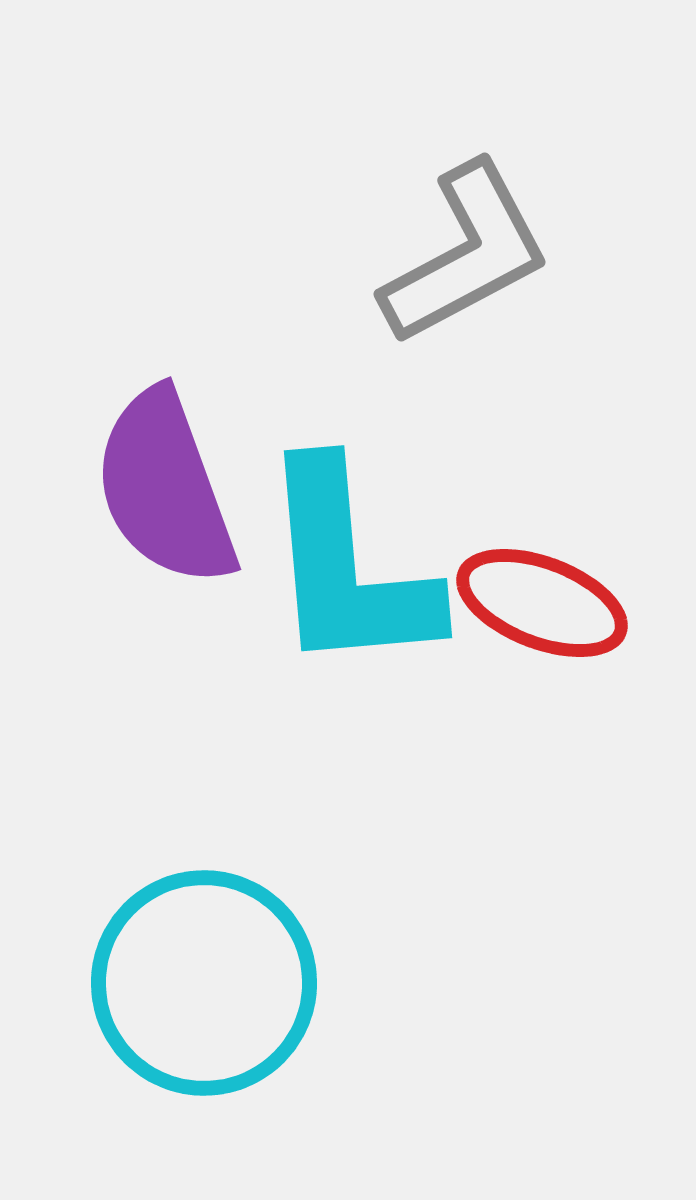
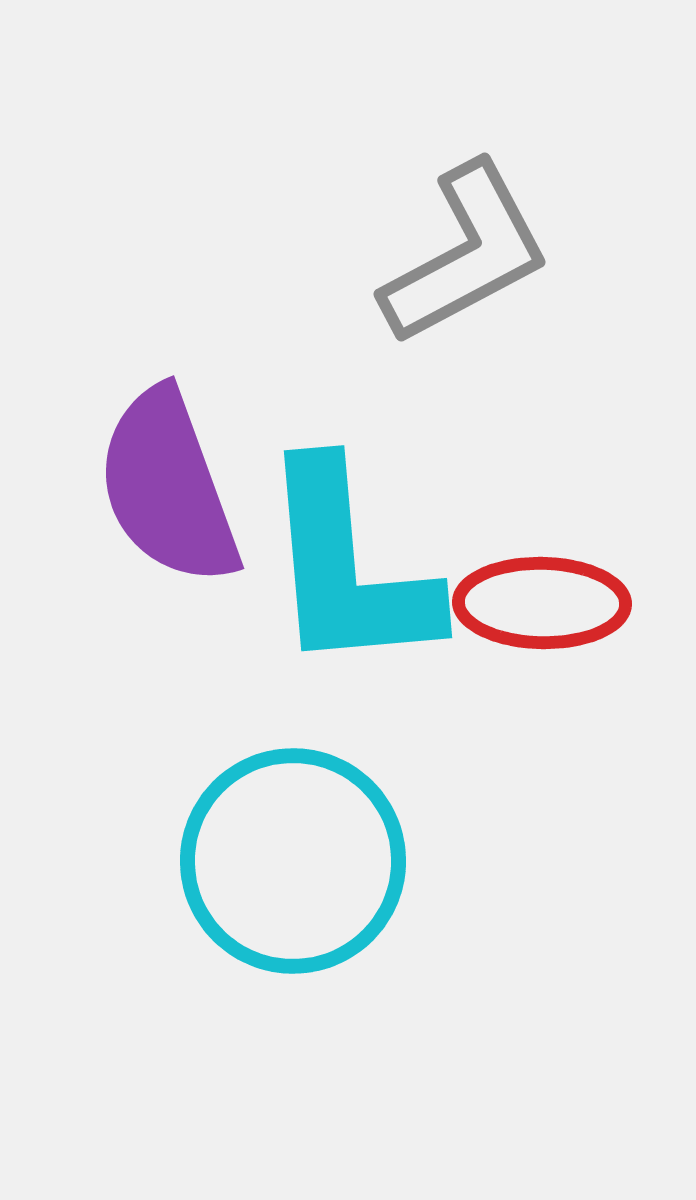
purple semicircle: moved 3 px right, 1 px up
red ellipse: rotated 20 degrees counterclockwise
cyan circle: moved 89 px right, 122 px up
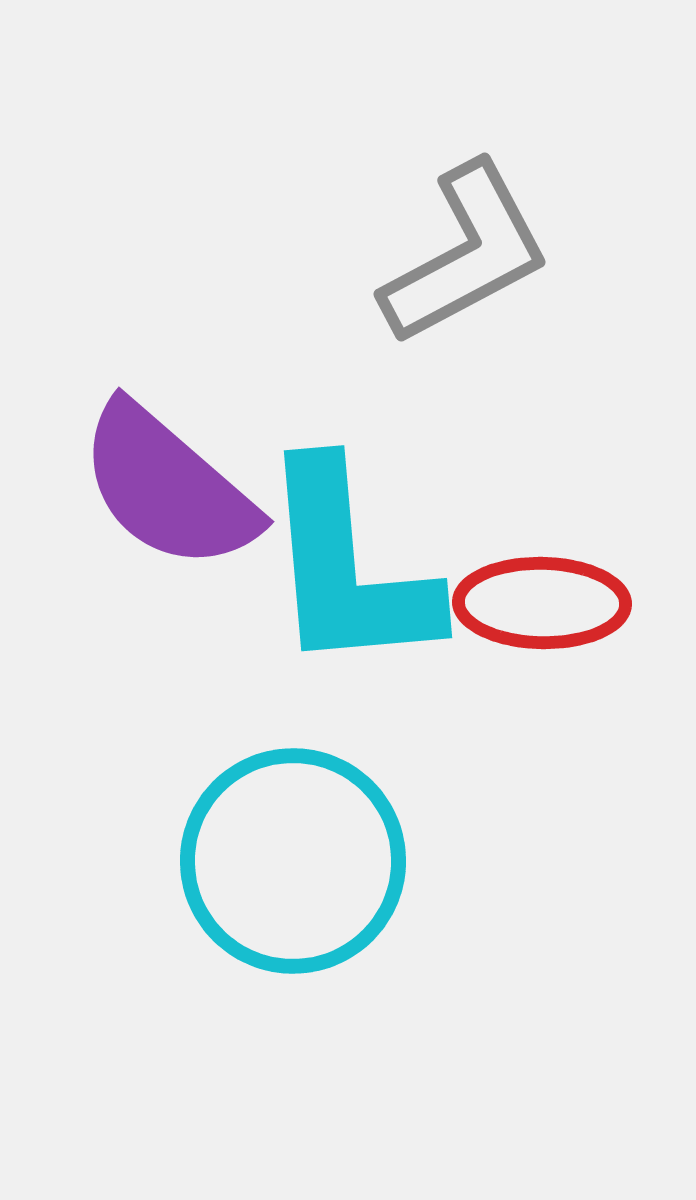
purple semicircle: rotated 29 degrees counterclockwise
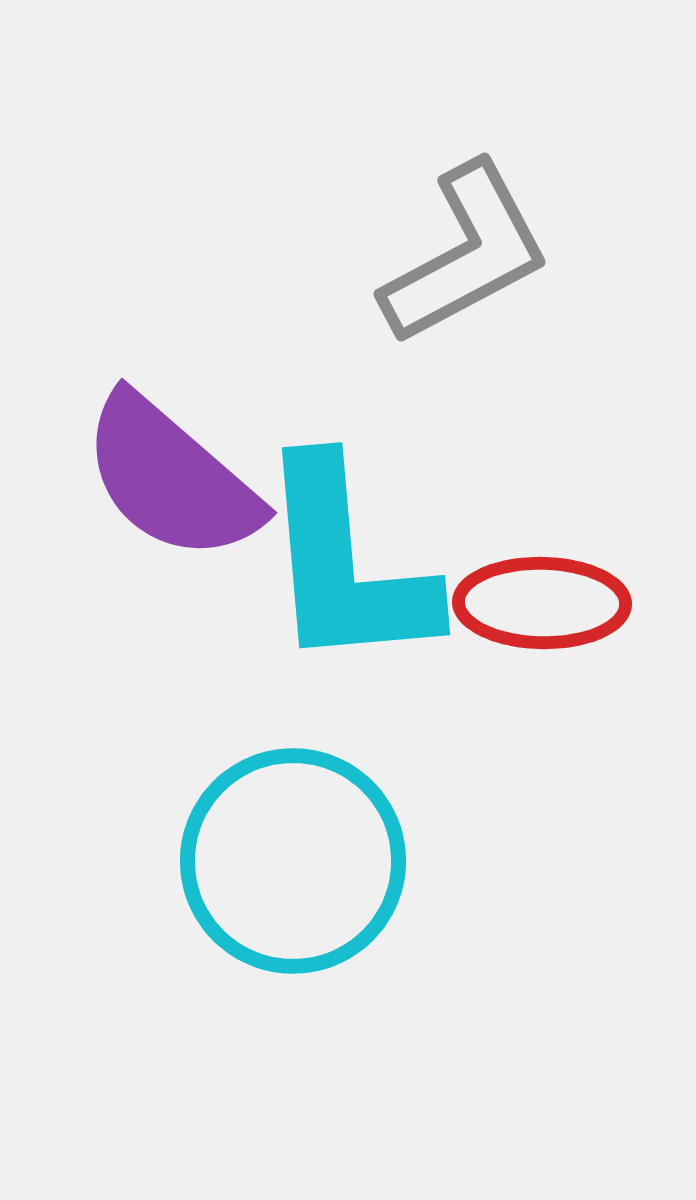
purple semicircle: moved 3 px right, 9 px up
cyan L-shape: moved 2 px left, 3 px up
